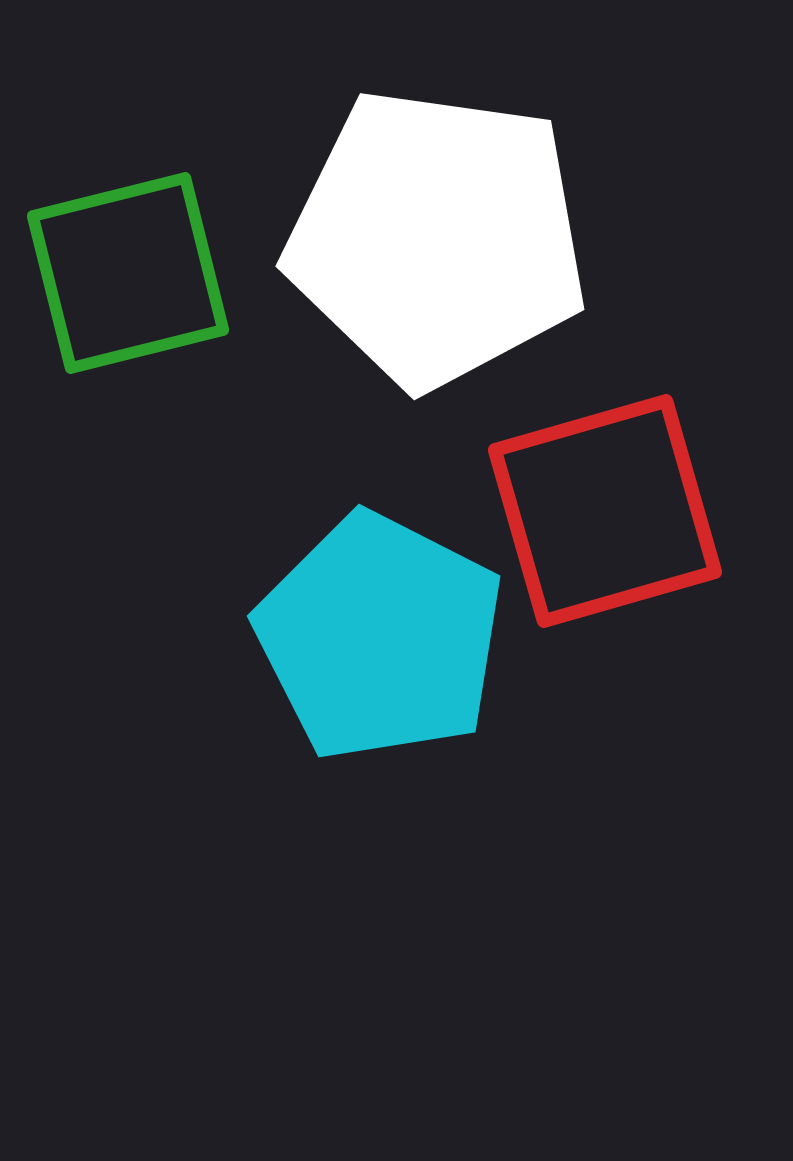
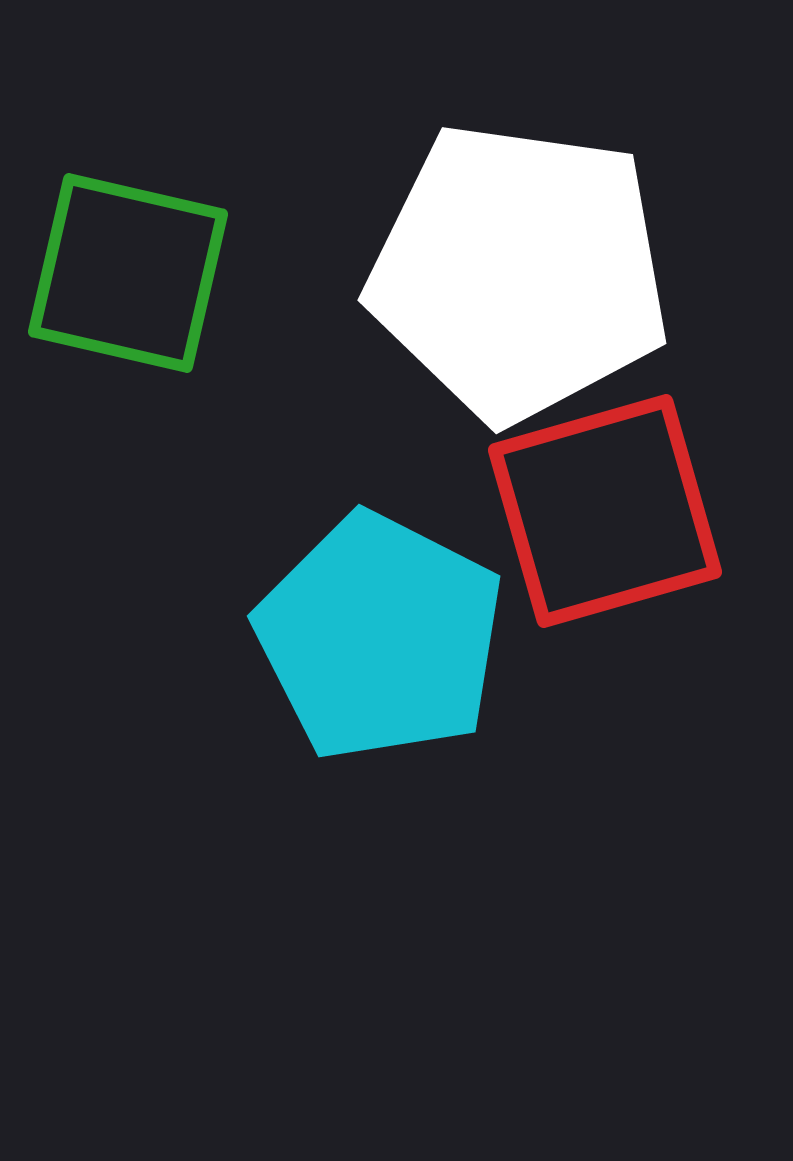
white pentagon: moved 82 px right, 34 px down
green square: rotated 27 degrees clockwise
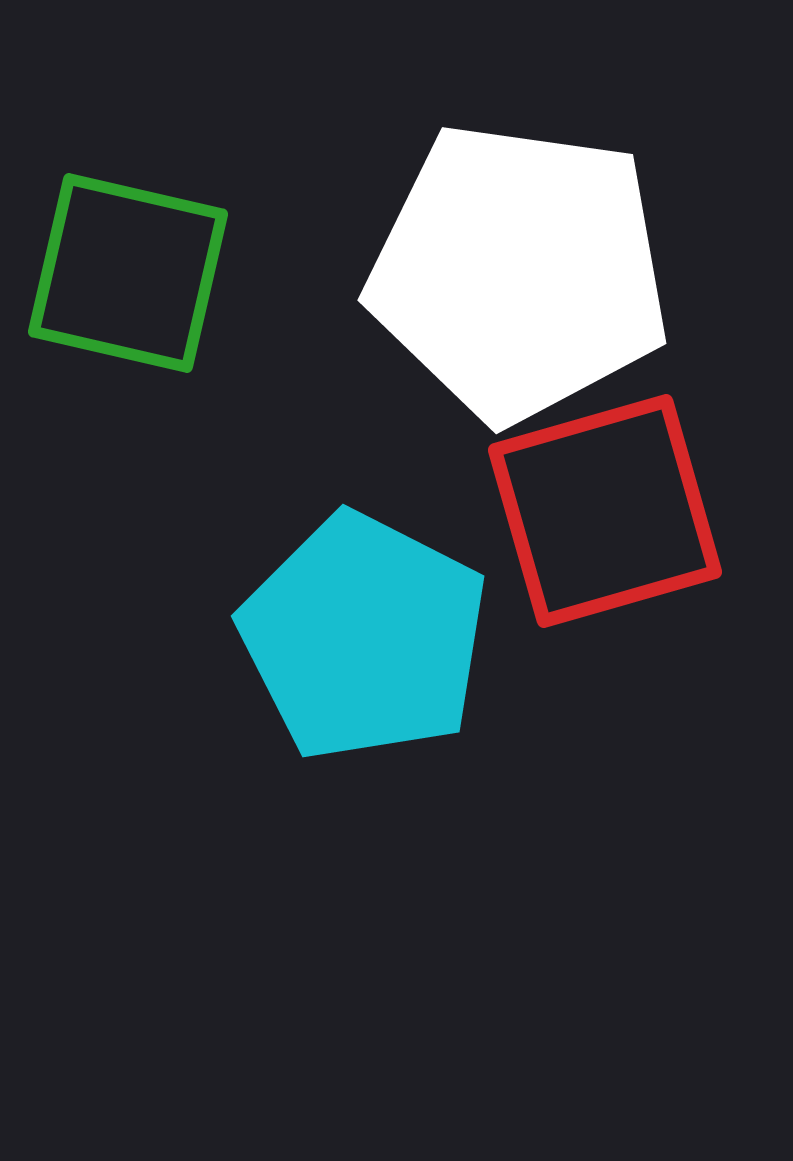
cyan pentagon: moved 16 px left
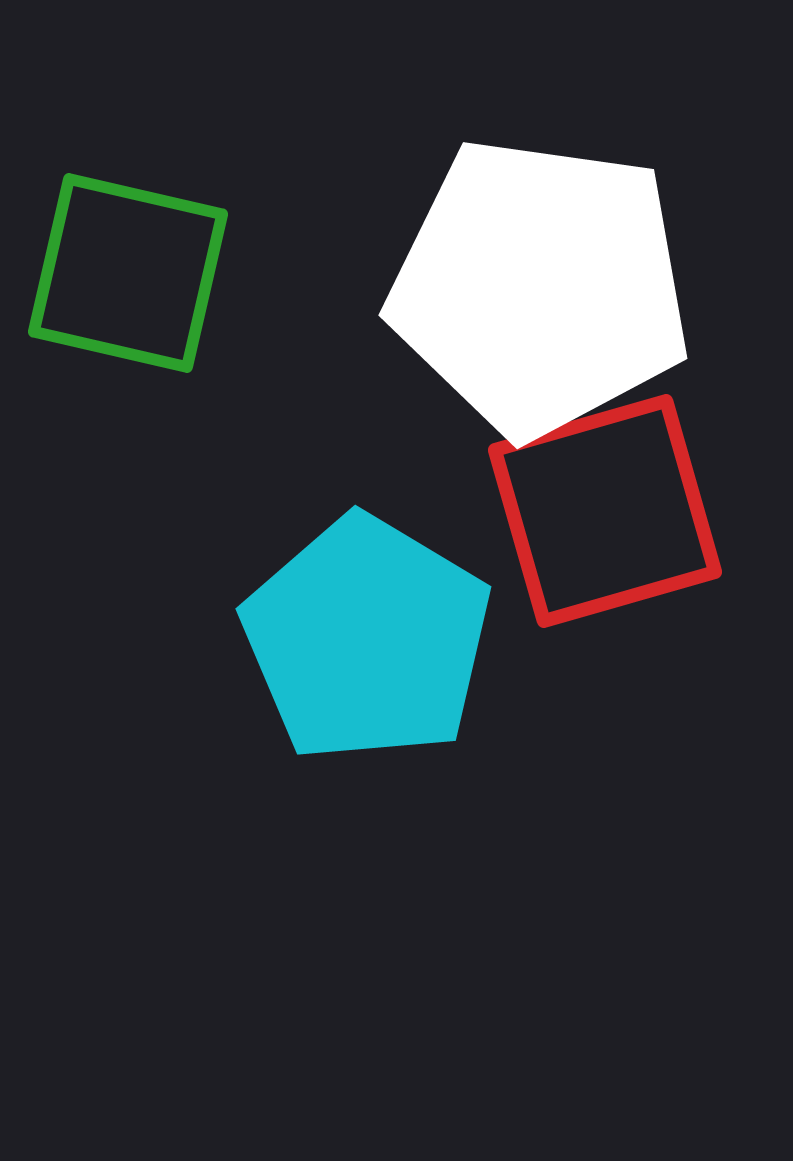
white pentagon: moved 21 px right, 15 px down
cyan pentagon: moved 3 px right, 2 px down; rotated 4 degrees clockwise
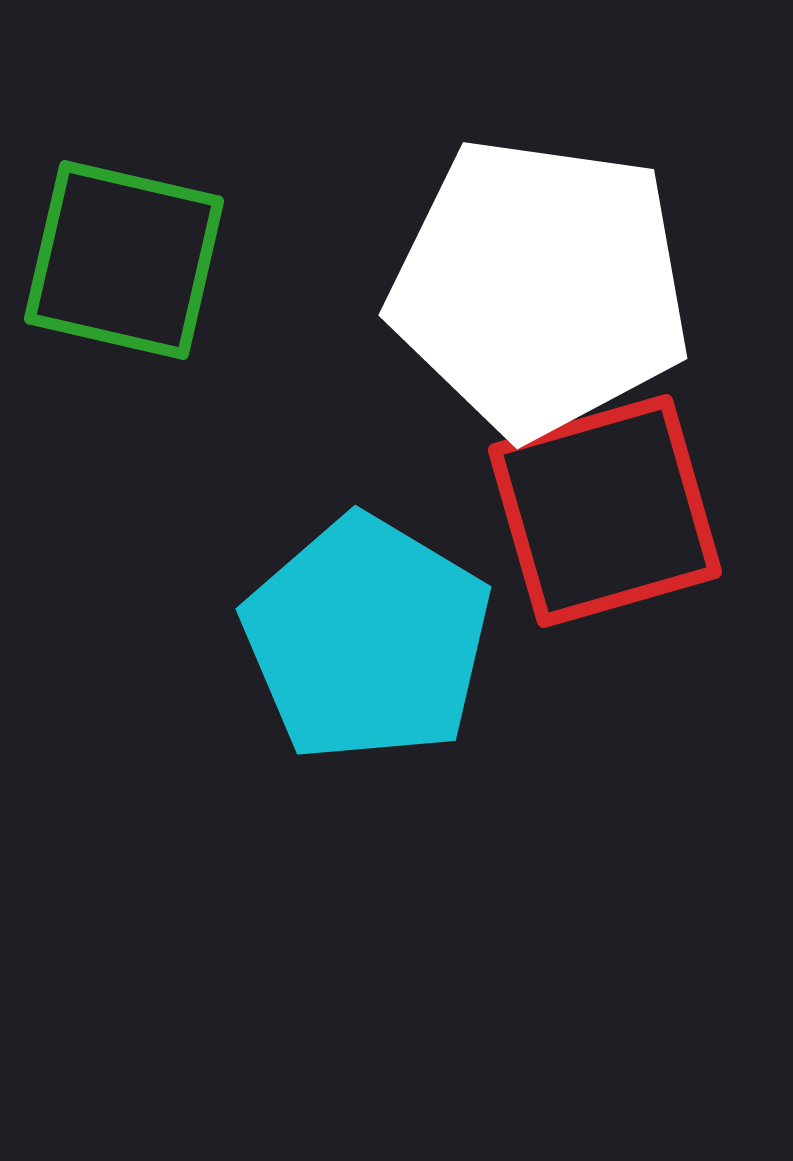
green square: moved 4 px left, 13 px up
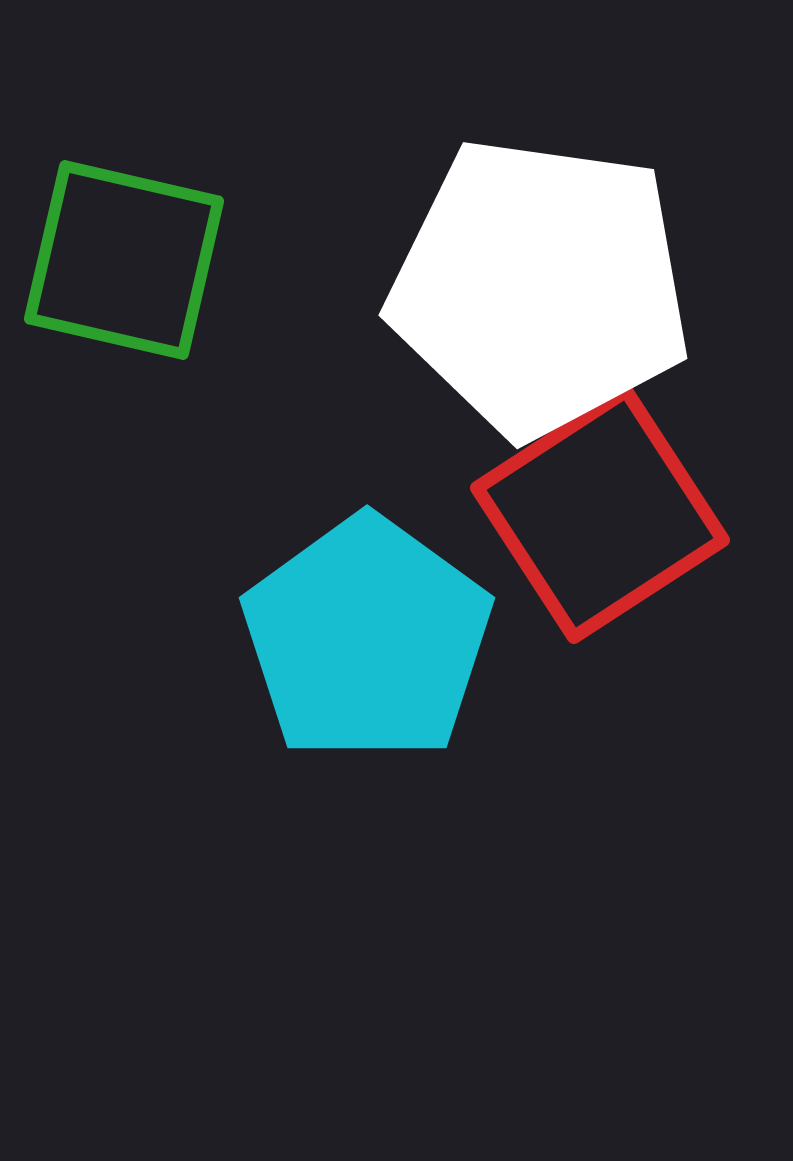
red square: moved 5 px left, 3 px down; rotated 17 degrees counterclockwise
cyan pentagon: rotated 5 degrees clockwise
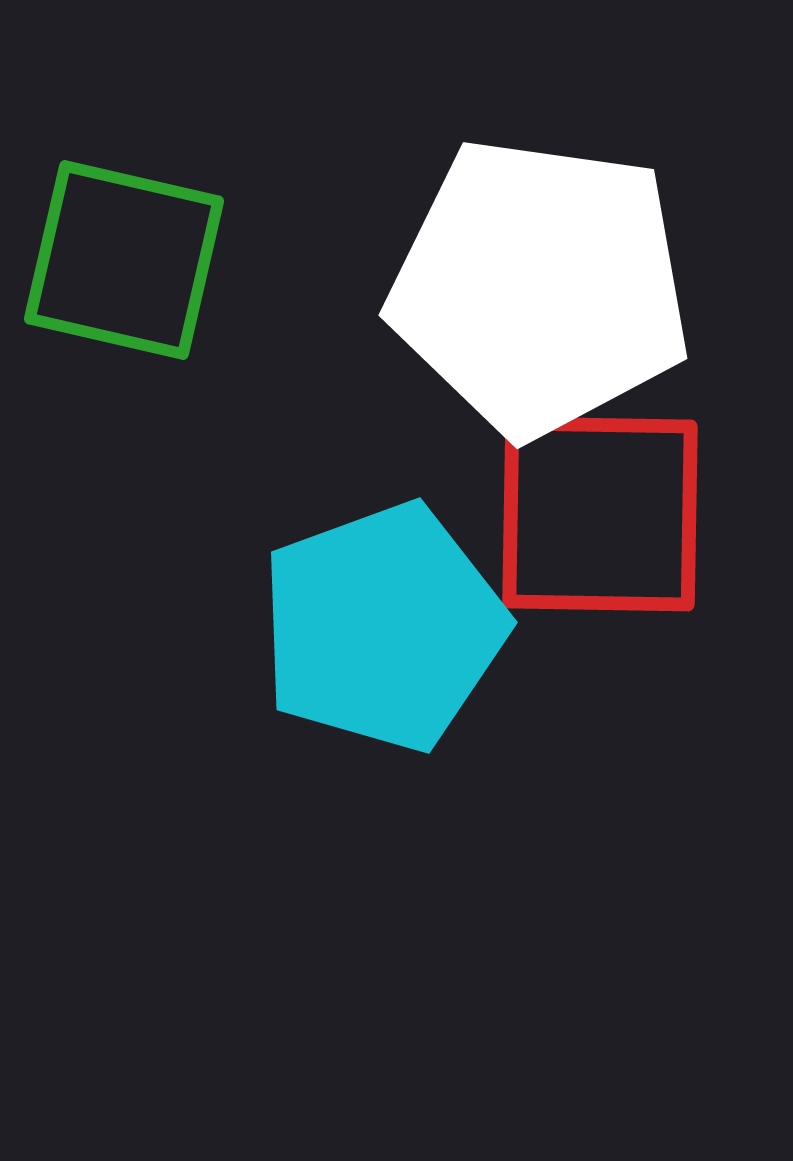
red square: rotated 34 degrees clockwise
cyan pentagon: moved 16 px right, 12 px up; rotated 16 degrees clockwise
